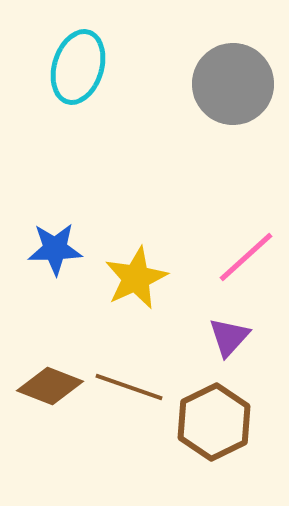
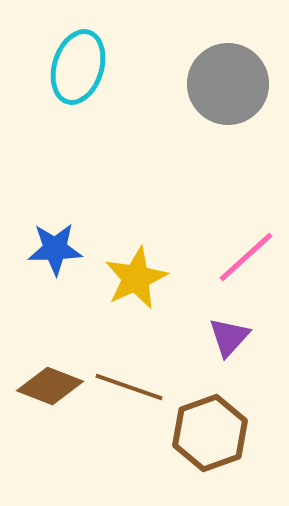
gray circle: moved 5 px left
brown hexagon: moved 4 px left, 11 px down; rotated 6 degrees clockwise
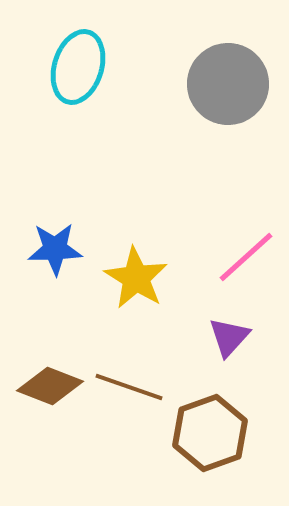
yellow star: rotated 16 degrees counterclockwise
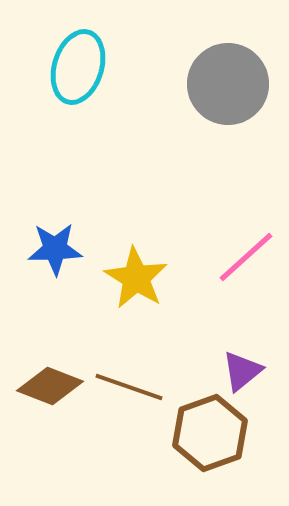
purple triangle: moved 13 px right, 34 px down; rotated 9 degrees clockwise
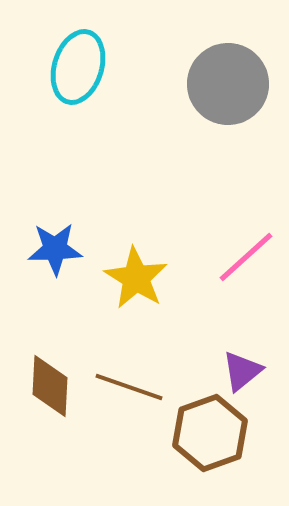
brown diamond: rotated 72 degrees clockwise
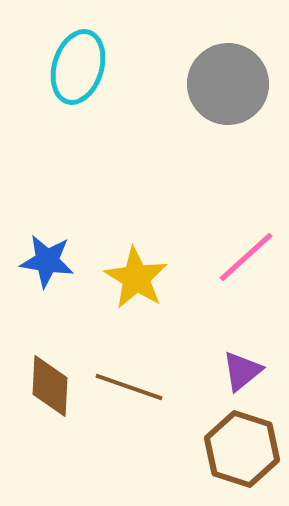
blue star: moved 8 px left, 12 px down; rotated 10 degrees clockwise
brown hexagon: moved 32 px right, 16 px down; rotated 22 degrees counterclockwise
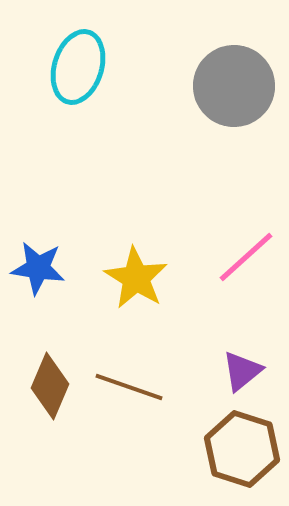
gray circle: moved 6 px right, 2 px down
blue star: moved 9 px left, 7 px down
brown diamond: rotated 20 degrees clockwise
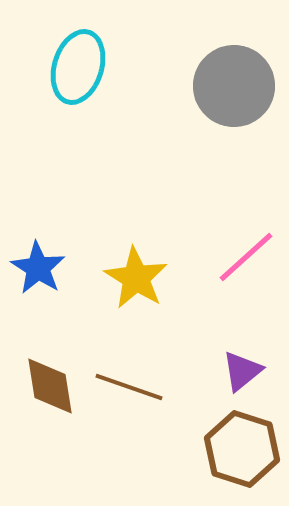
blue star: rotated 24 degrees clockwise
brown diamond: rotated 32 degrees counterclockwise
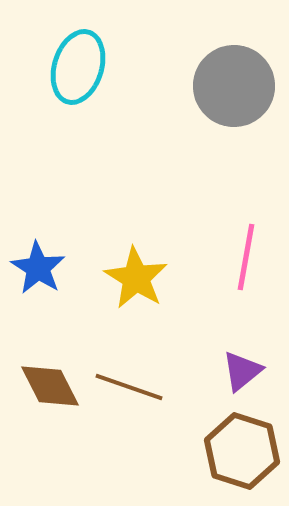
pink line: rotated 38 degrees counterclockwise
brown diamond: rotated 18 degrees counterclockwise
brown hexagon: moved 2 px down
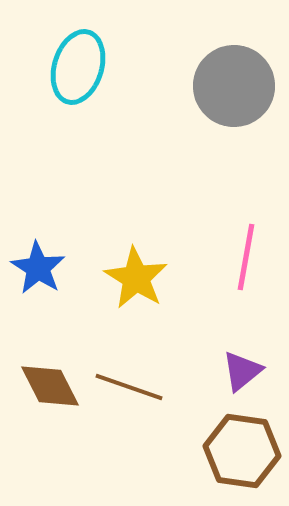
brown hexagon: rotated 10 degrees counterclockwise
